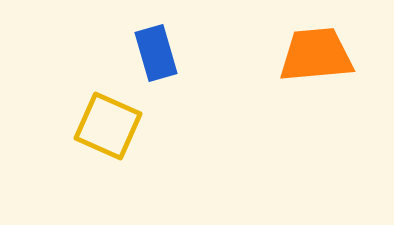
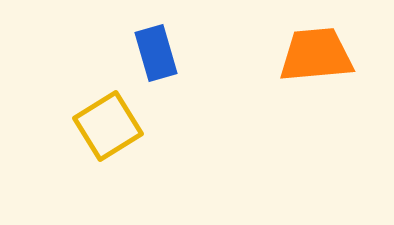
yellow square: rotated 34 degrees clockwise
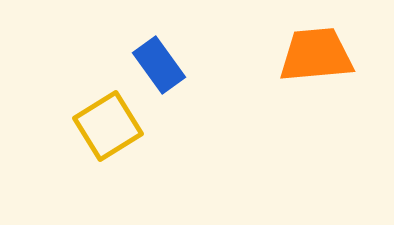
blue rectangle: moved 3 px right, 12 px down; rotated 20 degrees counterclockwise
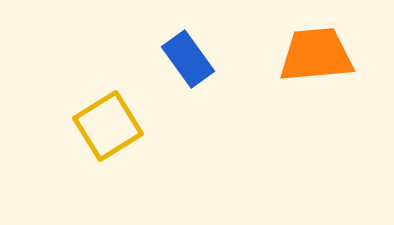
blue rectangle: moved 29 px right, 6 px up
